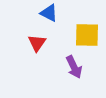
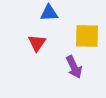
blue triangle: rotated 30 degrees counterclockwise
yellow square: moved 1 px down
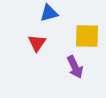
blue triangle: rotated 12 degrees counterclockwise
purple arrow: moved 1 px right
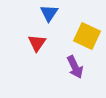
blue triangle: rotated 42 degrees counterclockwise
yellow square: rotated 24 degrees clockwise
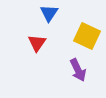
purple arrow: moved 3 px right, 3 px down
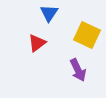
yellow square: moved 1 px up
red triangle: rotated 18 degrees clockwise
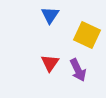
blue triangle: moved 1 px right, 2 px down
red triangle: moved 13 px right, 20 px down; rotated 18 degrees counterclockwise
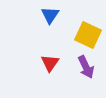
yellow square: moved 1 px right
purple arrow: moved 8 px right, 3 px up
